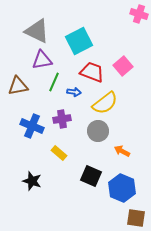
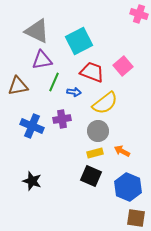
yellow rectangle: moved 36 px right; rotated 56 degrees counterclockwise
blue hexagon: moved 6 px right, 1 px up
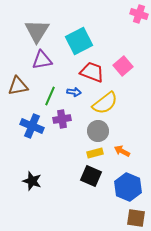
gray triangle: rotated 36 degrees clockwise
green line: moved 4 px left, 14 px down
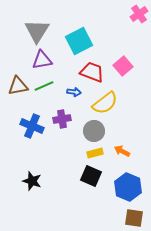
pink cross: rotated 36 degrees clockwise
green line: moved 6 px left, 10 px up; rotated 42 degrees clockwise
gray circle: moved 4 px left
brown square: moved 2 px left
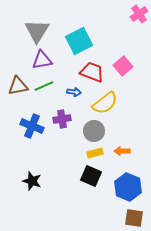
orange arrow: rotated 28 degrees counterclockwise
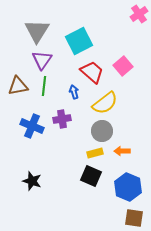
purple triangle: rotated 45 degrees counterclockwise
red trapezoid: rotated 20 degrees clockwise
green line: rotated 60 degrees counterclockwise
blue arrow: rotated 112 degrees counterclockwise
gray circle: moved 8 px right
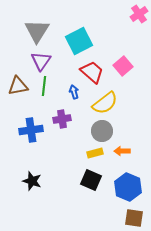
purple triangle: moved 1 px left, 1 px down
blue cross: moved 1 px left, 4 px down; rotated 30 degrees counterclockwise
black square: moved 4 px down
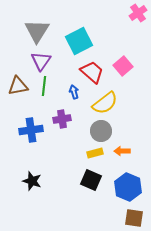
pink cross: moved 1 px left, 1 px up
gray circle: moved 1 px left
